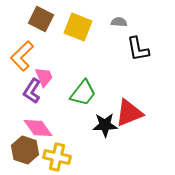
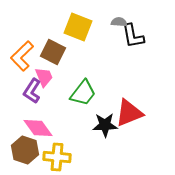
brown square: moved 12 px right, 33 px down
black L-shape: moved 5 px left, 13 px up
yellow cross: rotated 8 degrees counterclockwise
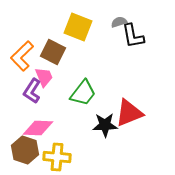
gray semicircle: rotated 21 degrees counterclockwise
pink diamond: rotated 52 degrees counterclockwise
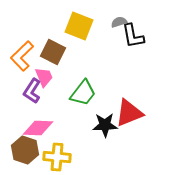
yellow square: moved 1 px right, 1 px up
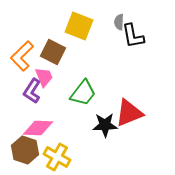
gray semicircle: rotated 70 degrees counterclockwise
yellow cross: rotated 24 degrees clockwise
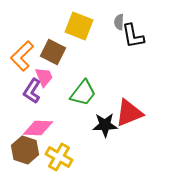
yellow cross: moved 2 px right
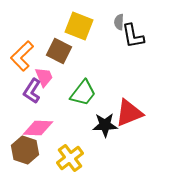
brown square: moved 6 px right, 1 px up
yellow cross: moved 11 px right, 1 px down; rotated 24 degrees clockwise
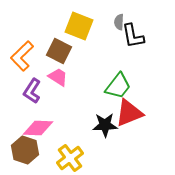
pink trapezoid: moved 14 px right; rotated 35 degrees counterclockwise
green trapezoid: moved 35 px right, 7 px up
